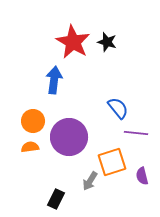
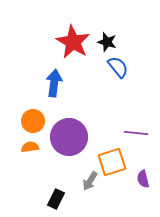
blue arrow: moved 3 px down
blue semicircle: moved 41 px up
purple semicircle: moved 1 px right, 3 px down
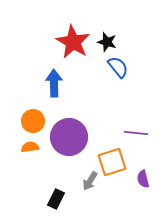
blue arrow: rotated 8 degrees counterclockwise
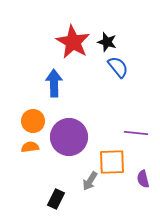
orange square: rotated 16 degrees clockwise
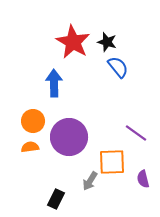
purple line: rotated 30 degrees clockwise
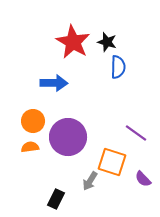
blue semicircle: rotated 40 degrees clockwise
blue arrow: rotated 92 degrees clockwise
purple circle: moved 1 px left
orange square: rotated 20 degrees clockwise
purple semicircle: rotated 30 degrees counterclockwise
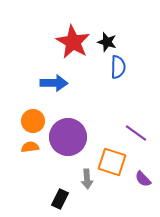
gray arrow: moved 3 px left, 2 px up; rotated 36 degrees counterclockwise
black rectangle: moved 4 px right
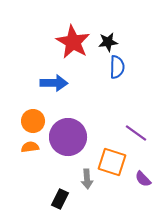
black star: moved 1 px right; rotated 24 degrees counterclockwise
blue semicircle: moved 1 px left
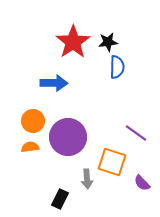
red star: rotated 8 degrees clockwise
purple semicircle: moved 1 px left, 4 px down
